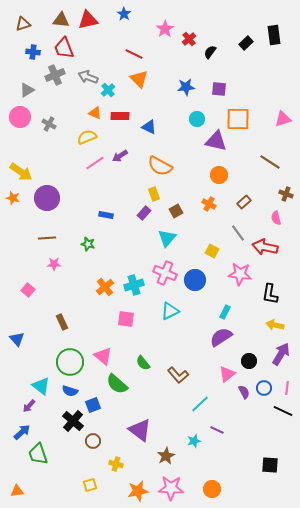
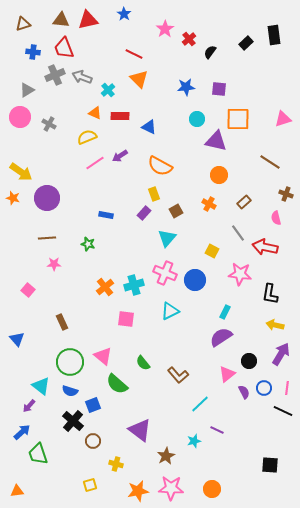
gray arrow at (88, 77): moved 6 px left
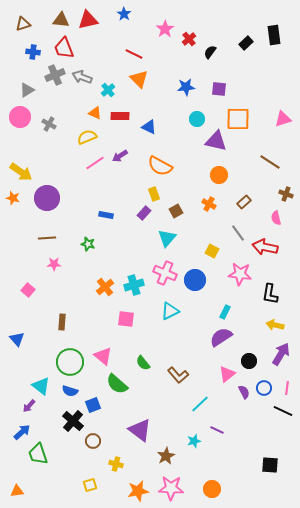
brown rectangle at (62, 322): rotated 28 degrees clockwise
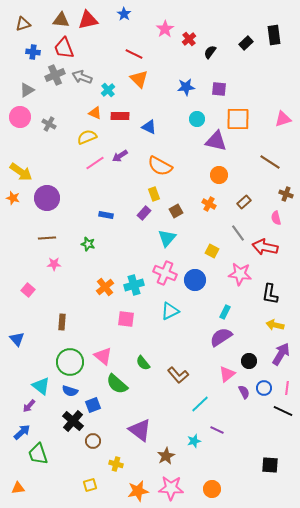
orange triangle at (17, 491): moved 1 px right, 3 px up
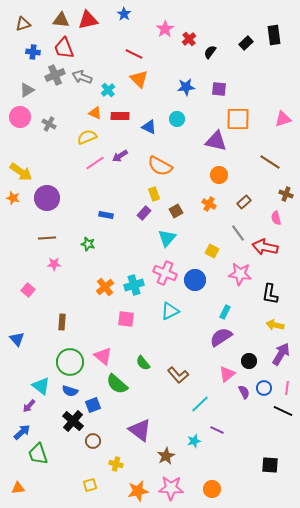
cyan circle at (197, 119): moved 20 px left
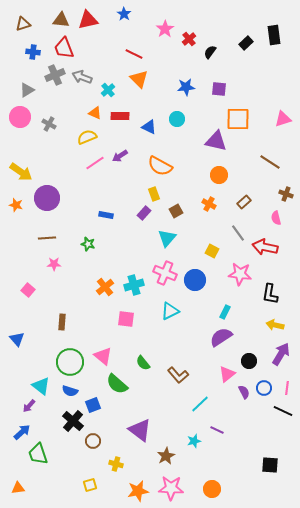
orange star at (13, 198): moved 3 px right, 7 px down
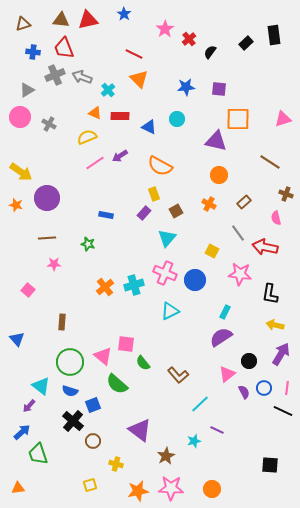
pink square at (126, 319): moved 25 px down
